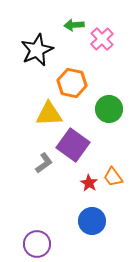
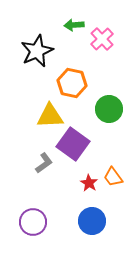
black star: moved 1 px down
yellow triangle: moved 1 px right, 2 px down
purple square: moved 1 px up
purple circle: moved 4 px left, 22 px up
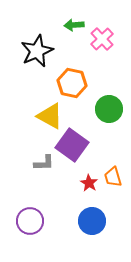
yellow triangle: rotated 32 degrees clockwise
purple square: moved 1 px left, 1 px down
gray L-shape: rotated 35 degrees clockwise
orange trapezoid: rotated 20 degrees clockwise
purple circle: moved 3 px left, 1 px up
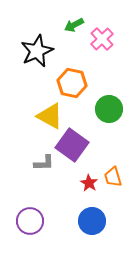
green arrow: rotated 24 degrees counterclockwise
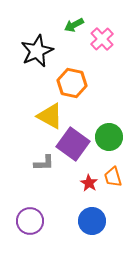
green circle: moved 28 px down
purple square: moved 1 px right, 1 px up
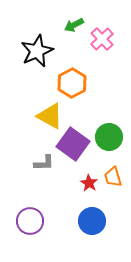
orange hexagon: rotated 20 degrees clockwise
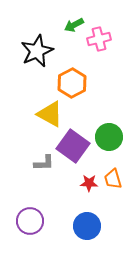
pink cross: moved 3 px left; rotated 30 degrees clockwise
yellow triangle: moved 2 px up
purple square: moved 2 px down
orange trapezoid: moved 2 px down
red star: rotated 30 degrees counterclockwise
blue circle: moved 5 px left, 5 px down
